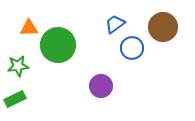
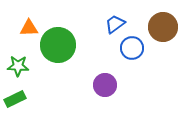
green star: rotated 10 degrees clockwise
purple circle: moved 4 px right, 1 px up
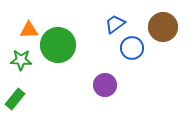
orange triangle: moved 2 px down
green star: moved 3 px right, 6 px up
green rectangle: rotated 25 degrees counterclockwise
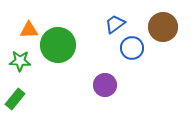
green star: moved 1 px left, 1 px down
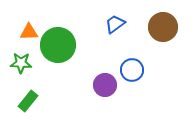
orange triangle: moved 2 px down
blue circle: moved 22 px down
green star: moved 1 px right, 2 px down
green rectangle: moved 13 px right, 2 px down
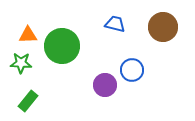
blue trapezoid: rotated 50 degrees clockwise
orange triangle: moved 1 px left, 3 px down
green circle: moved 4 px right, 1 px down
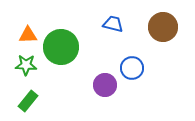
blue trapezoid: moved 2 px left
green circle: moved 1 px left, 1 px down
green star: moved 5 px right, 2 px down
blue circle: moved 2 px up
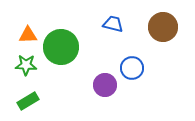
green rectangle: rotated 20 degrees clockwise
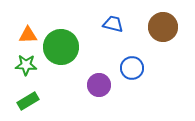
purple circle: moved 6 px left
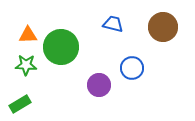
green rectangle: moved 8 px left, 3 px down
